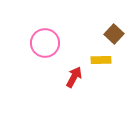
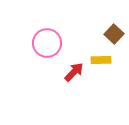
pink circle: moved 2 px right
red arrow: moved 5 px up; rotated 15 degrees clockwise
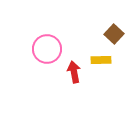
pink circle: moved 6 px down
red arrow: rotated 55 degrees counterclockwise
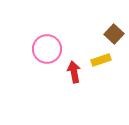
yellow rectangle: rotated 18 degrees counterclockwise
